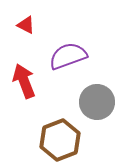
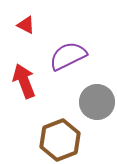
purple semicircle: rotated 6 degrees counterclockwise
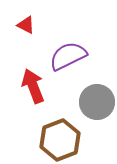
red arrow: moved 9 px right, 5 px down
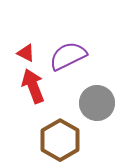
red triangle: moved 28 px down
gray circle: moved 1 px down
brown hexagon: rotated 9 degrees counterclockwise
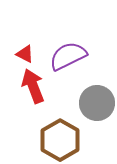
red triangle: moved 1 px left, 1 px down
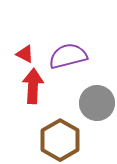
purple semicircle: rotated 12 degrees clockwise
red arrow: rotated 24 degrees clockwise
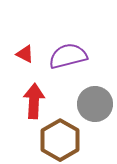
red arrow: moved 1 px right, 15 px down
gray circle: moved 2 px left, 1 px down
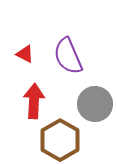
purple semicircle: rotated 99 degrees counterclockwise
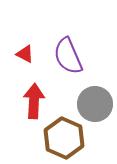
brown hexagon: moved 4 px right, 2 px up; rotated 6 degrees counterclockwise
